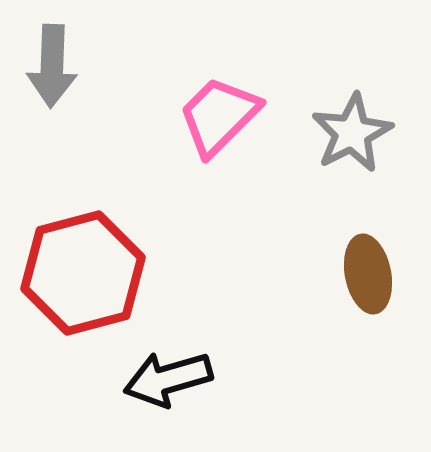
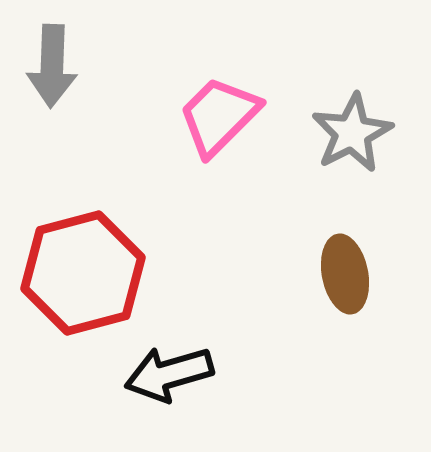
brown ellipse: moved 23 px left
black arrow: moved 1 px right, 5 px up
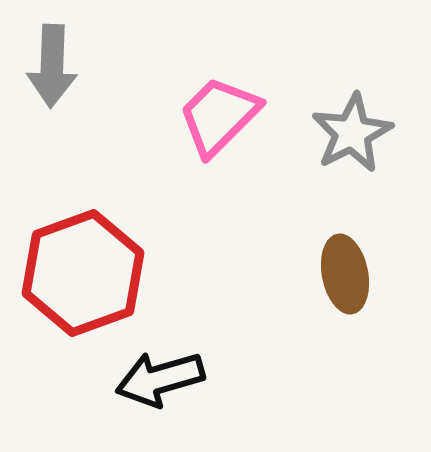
red hexagon: rotated 5 degrees counterclockwise
black arrow: moved 9 px left, 5 px down
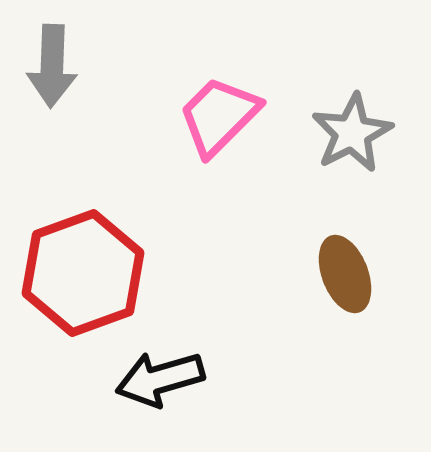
brown ellipse: rotated 10 degrees counterclockwise
